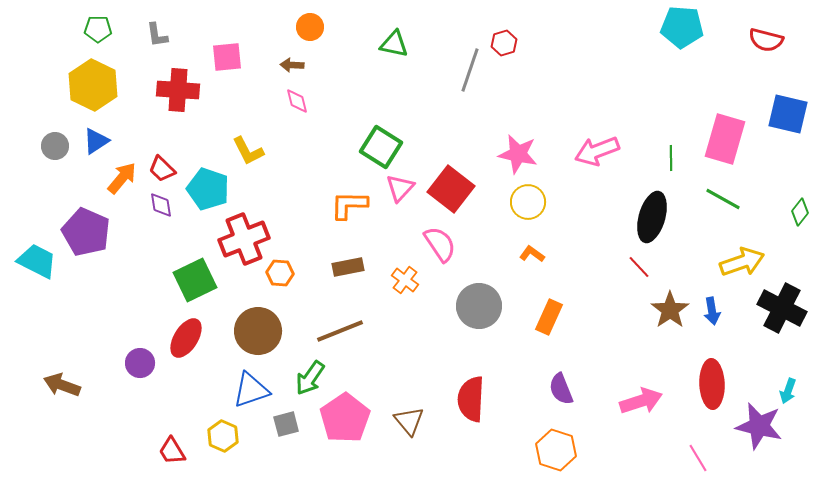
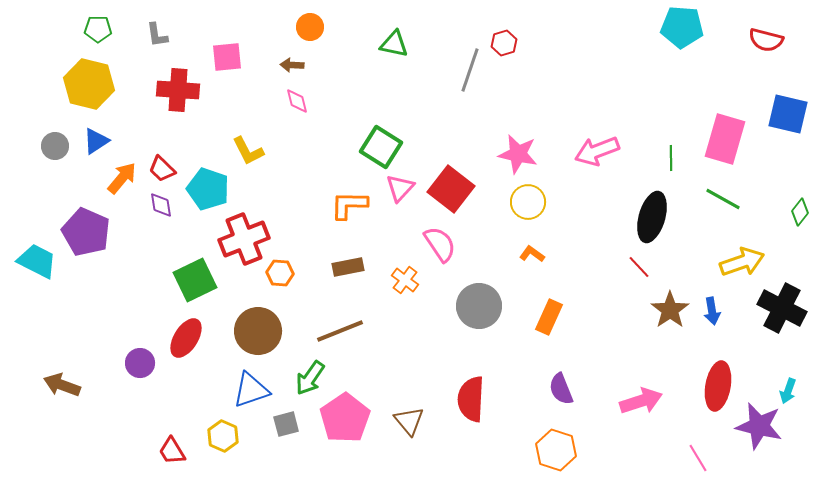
yellow hexagon at (93, 85): moved 4 px left, 1 px up; rotated 12 degrees counterclockwise
red ellipse at (712, 384): moved 6 px right, 2 px down; rotated 12 degrees clockwise
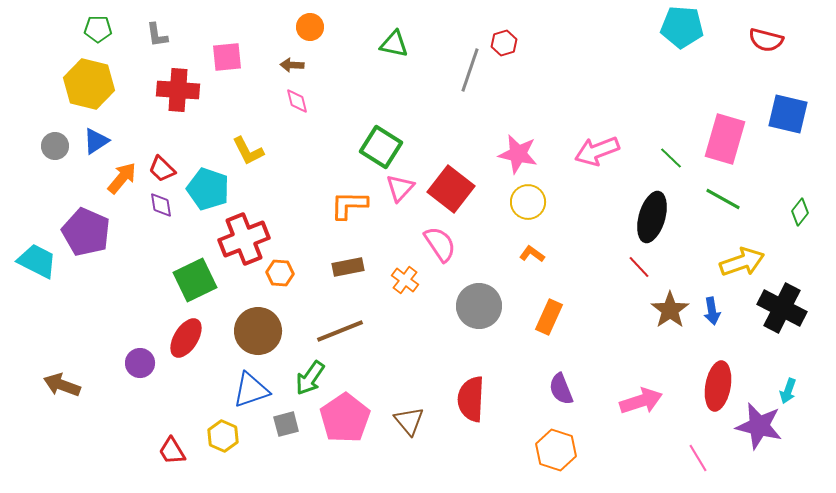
green line at (671, 158): rotated 45 degrees counterclockwise
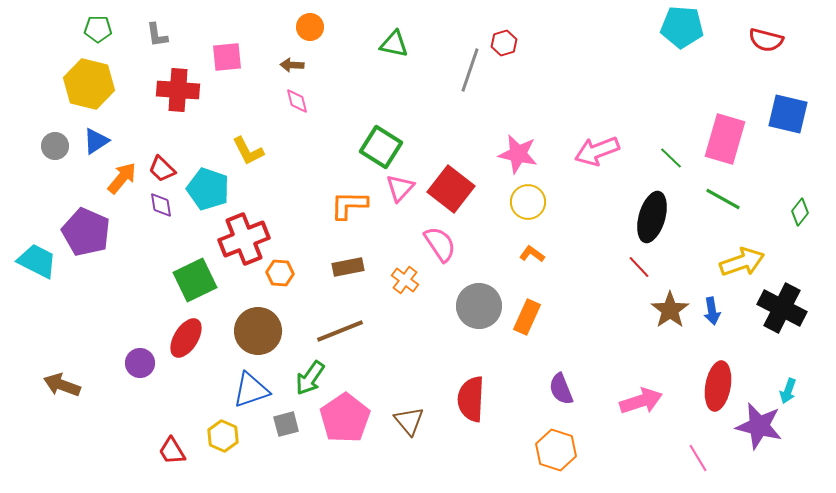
orange rectangle at (549, 317): moved 22 px left
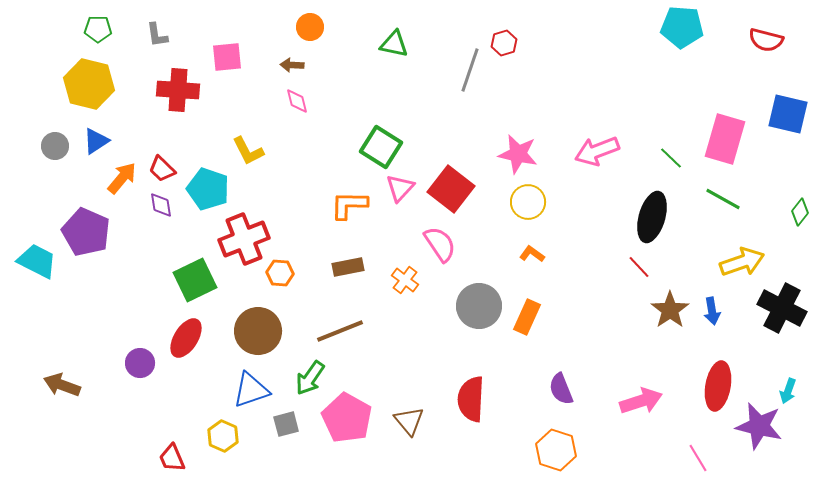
pink pentagon at (345, 418): moved 2 px right; rotated 9 degrees counterclockwise
red trapezoid at (172, 451): moved 7 px down; rotated 8 degrees clockwise
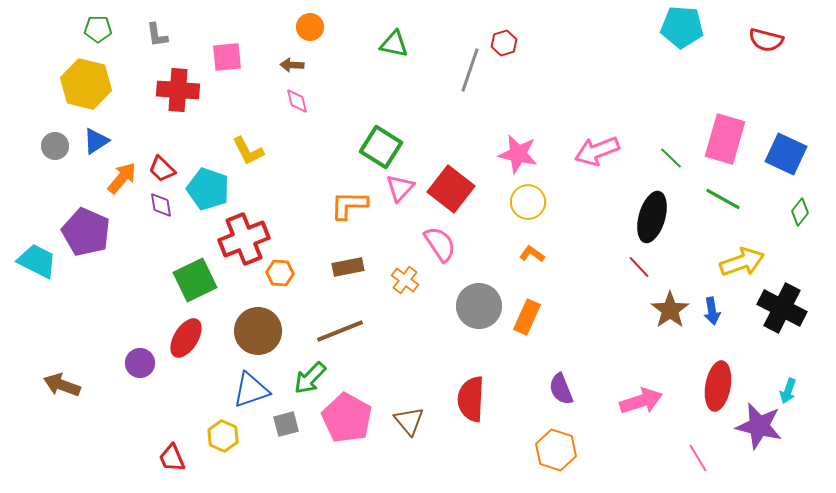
yellow hexagon at (89, 84): moved 3 px left
blue square at (788, 114): moved 2 px left, 40 px down; rotated 12 degrees clockwise
green arrow at (310, 378): rotated 9 degrees clockwise
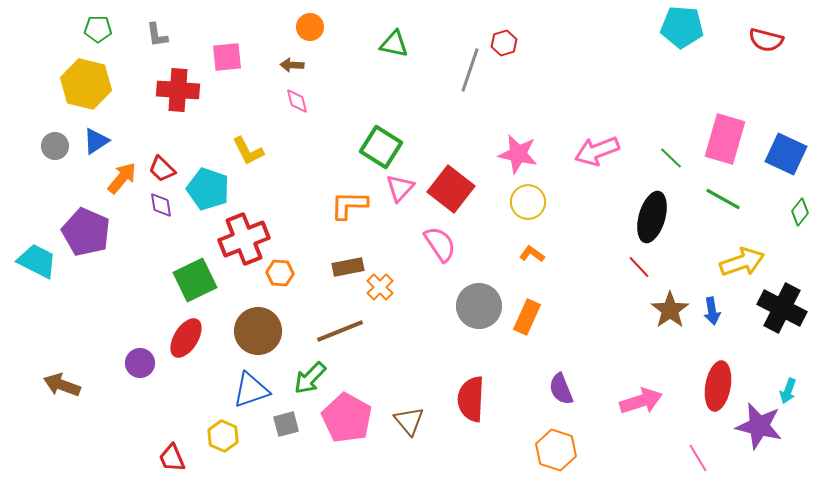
orange cross at (405, 280): moved 25 px left, 7 px down; rotated 8 degrees clockwise
